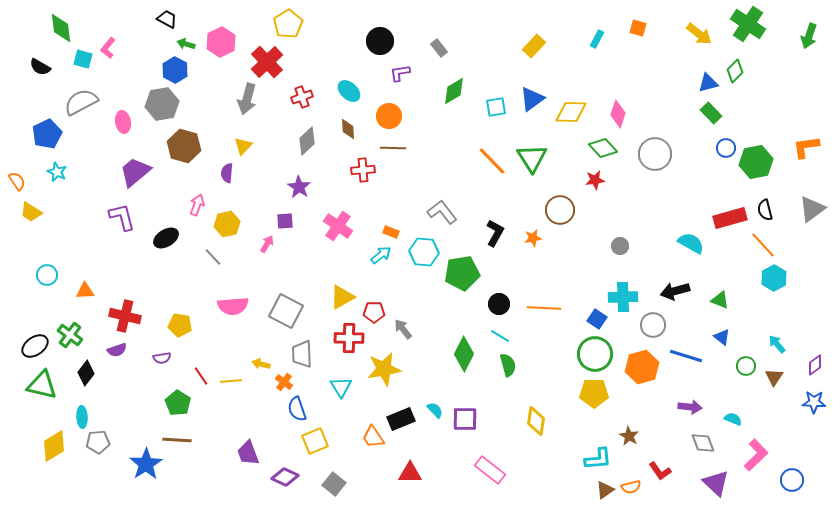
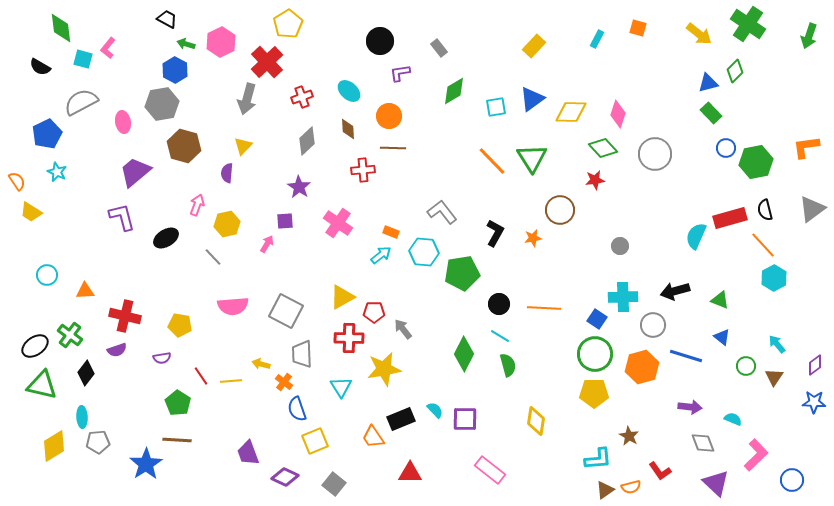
pink cross at (338, 226): moved 3 px up
cyan semicircle at (691, 243): moved 5 px right, 7 px up; rotated 96 degrees counterclockwise
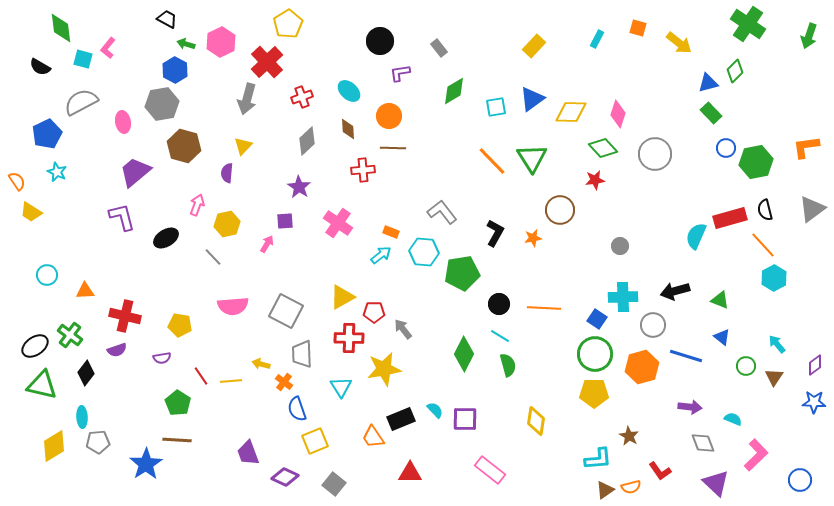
yellow arrow at (699, 34): moved 20 px left, 9 px down
blue circle at (792, 480): moved 8 px right
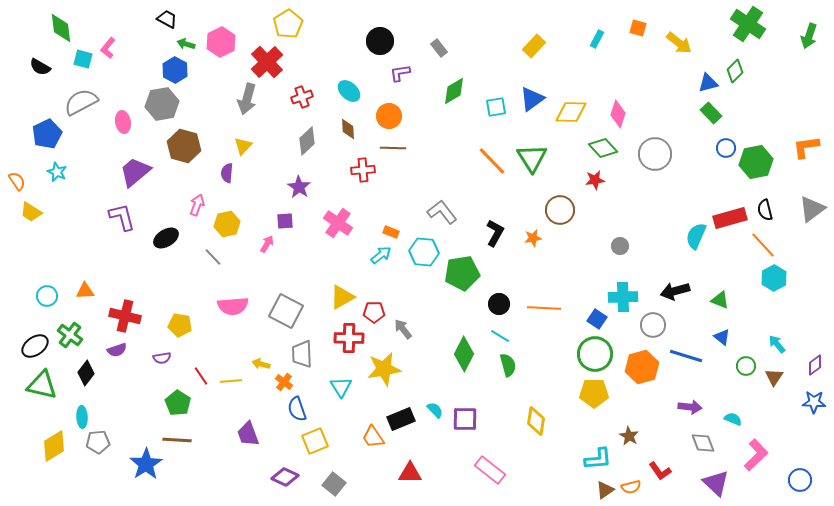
cyan circle at (47, 275): moved 21 px down
purple trapezoid at (248, 453): moved 19 px up
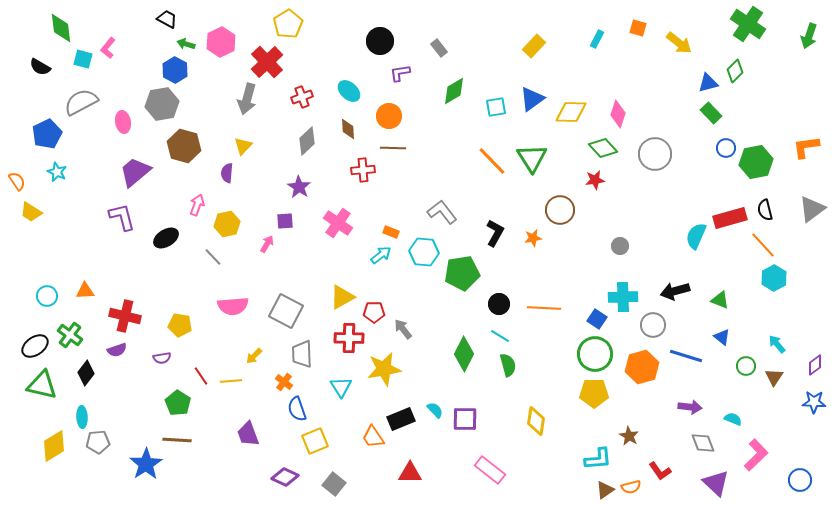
yellow arrow at (261, 364): moved 7 px left, 8 px up; rotated 60 degrees counterclockwise
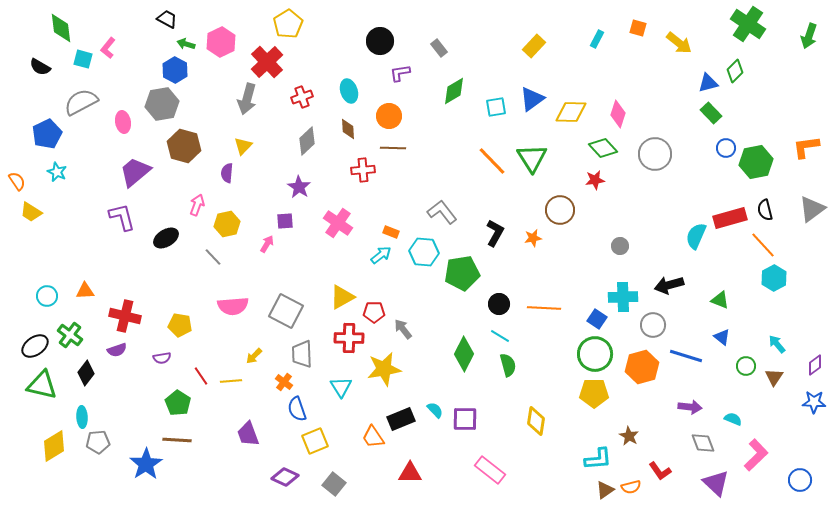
cyan ellipse at (349, 91): rotated 30 degrees clockwise
black arrow at (675, 291): moved 6 px left, 6 px up
